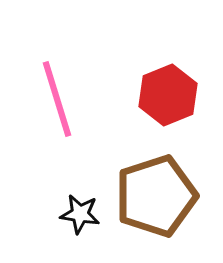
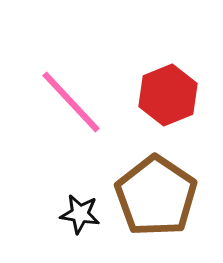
pink line: moved 14 px right, 3 px down; rotated 26 degrees counterclockwise
brown pentagon: rotated 20 degrees counterclockwise
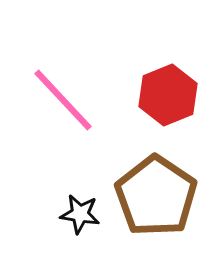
pink line: moved 8 px left, 2 px up
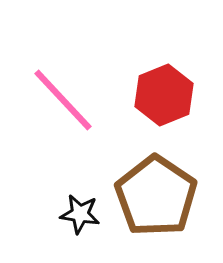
red hexagon: moved 4 px left
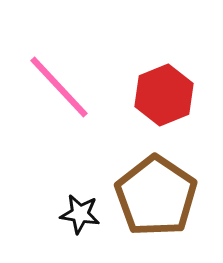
pink line: moved 4 px left, 13 px up
